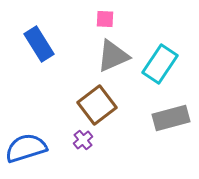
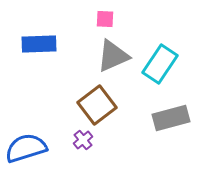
blue rectangle: rotated 60 degrees counterclockwise
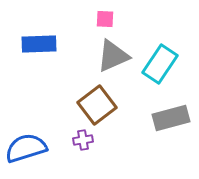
purple cross: rotated 30 degrees clockwise
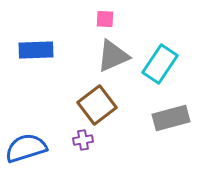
blue rectangle: moved 3 px left, 6 px down
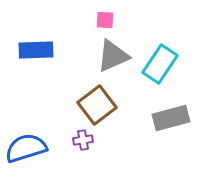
pink square: moved 1 px down
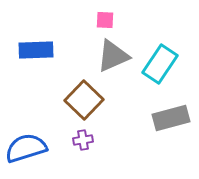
brown square: moved 13 px left, 5 px up; rotated 9 degrees counterclockwise
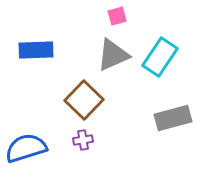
pink square: moved 12 px right, 4 px up; rotated 18 degrees counterclockwise
gray triangle: moved 1 px up
cyan rectangle: moved 7 px up
gray rectangle: moved 2 px right
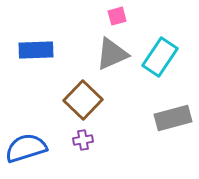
gray triangle: moved 1 px left, 1 px up
brown square: moved 1 px left
